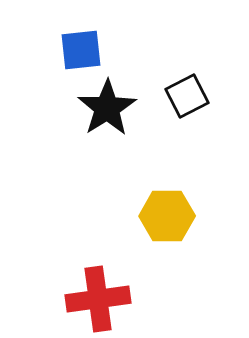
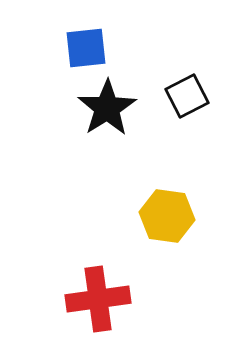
blue square: moved 5 px right, 2 px up
yellow hexagon: rotated 8 degrees clockwise
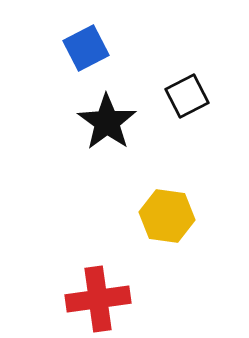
blue square: rotated 21 degrees counterclockwise
black star: moved 14 px down; rotated 4 degrees counterclockwise
